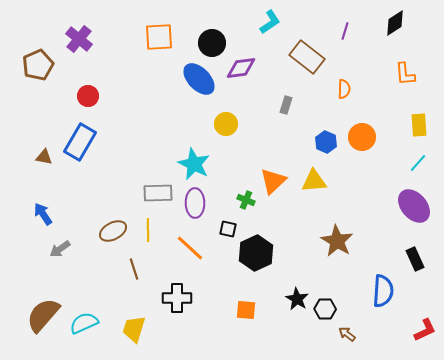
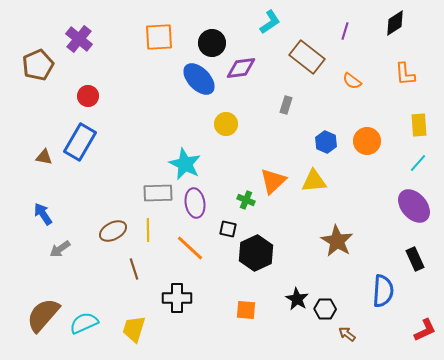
orange semicircle at (344, 89): moved 8 px right, 8 px up; rotated 126 degrees clockwise
orange circle at (362, 137): moved 5 px right, 4 px down
cyan star at (194, 164): moved 9 px left
purple ellipse at (195, 203): rotated 8 degrees counterclockwise
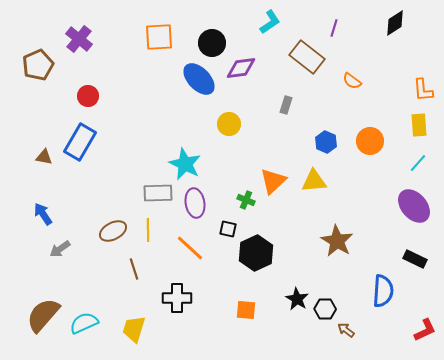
purple line at (345, 31): moved 11 px left, 3 px up
orange L-shape at (405, 74): moved 18 px right, 16 px down
yellow circle at (226, 124): moved 3 px right
orange circle at (367, 141): moved 3 px right
black rectangle at (415, 259): rotated 40 degrees counterclockwise
brown arrow at (347, 334): moved 1 px left, 4 px up
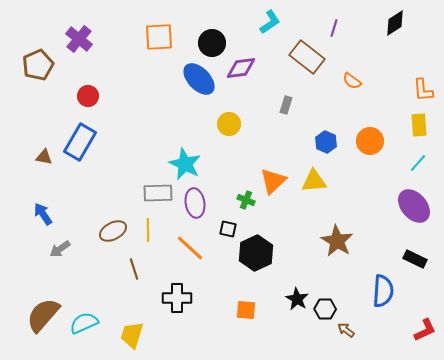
yellow trapezoid at (134, 329): moved 2 px left, 6 px down
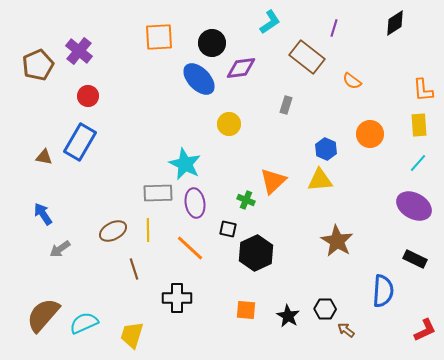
purple cross at (79, 39): moved 12 px down
orange circle at (370, 141): moved 7 px up
blue hexagon at (326, 142): moved 7 px down
yellow triangle at (314, 181): moved 6 px right, 1 px up
purple ellipse at (414, 206): rotated 20 degrees counterclockwise
black star at (297, 299): moved 9 px left, 17 px down
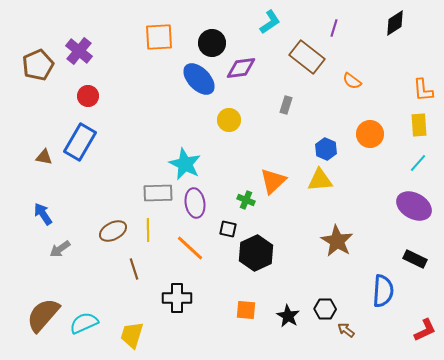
yellow circle at (229, 124): moved 4 px up
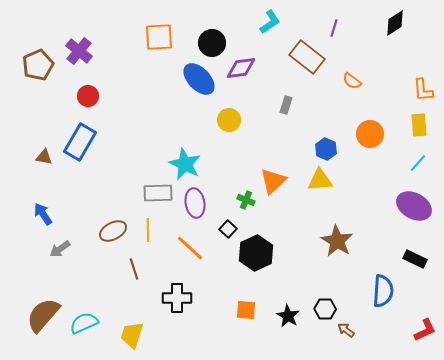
black square at (228, 229): rotated 30 degrees clockwise
